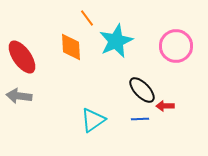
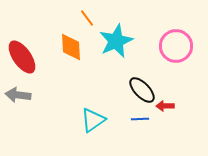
gray arrow: moved 1 px left, 1 px up
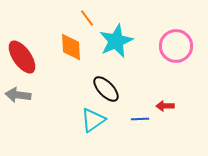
black ellipse: moved 36 px left, 1 px up
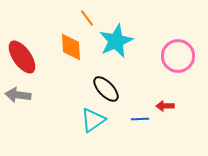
pink circle: moved 2 px right, 10 px down
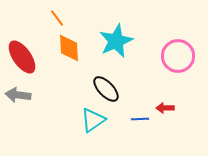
orange line: moved 30 px left
orange diamond: moved 2 px left, 1 px down
red arrow: moved 2 px down
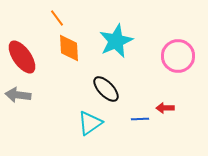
cyan triangle: moved 3 px left, 3 px down
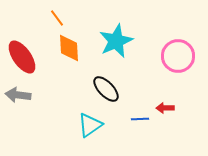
cyan triangle: moved 2 px down
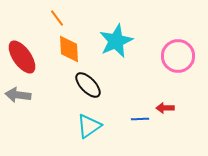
orange diamond: moved 1 px down
black ellipse: moved 18 px left, 4 px up
cyan triangle: moved 1 px left, 1 px down
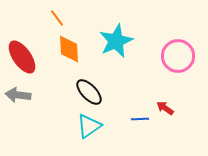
black ellipse: moved 1 px right, 7 px down
red arrow: rotated 36 degrees clockwise
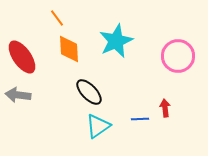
red arrow: rotated 48 degrees clockwise
cyan triangle: moved 9 px right
